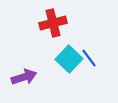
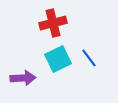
cyan square: moved 11 px left; rotated 20 degrees clockwise
purple arrow: moved 1 px left, 1 px down; rotated 15 degrees clockwise
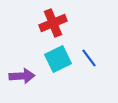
red cross: rotated 8 degrees counterclockwise
purple arrow: moved 1 px left, 2 px up
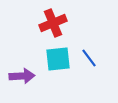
cyan square: rotated 20 degrees clockwise
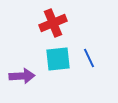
blue line: rotated 12 degrees clockwise
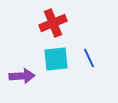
cyan square: moved 2 px left
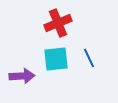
red cross: moved 5 px right
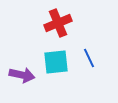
cyan square: moved 3 px down
purple arrow: moved 1 px up; rotated 15 degrees clockwise
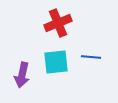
blue line: moved 2 px right, 1 px up; rotated 60 degrees counterclockwise
purple arrow: rotated 90 degrees clockwise
